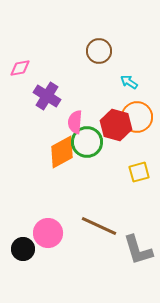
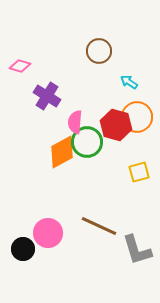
pink diamond: moved 2 px up; rotated 25 degrees clockwise
gray L-shape: moved 1 px left
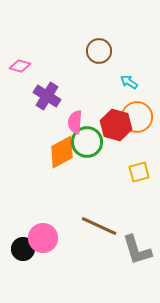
pink circle: moved 5 px left, 5 px down
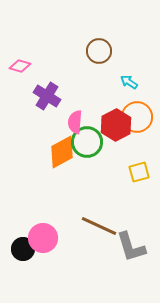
red hexagon: rotated 16 degrees clockwise
gray L-shape: moved 6 px left, 3 px up
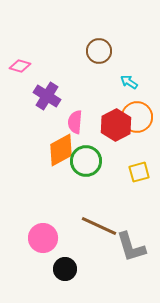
green circle: moved 1 px left, 19 px down
orange diamond: moved 1 px left, 2 px up
black circle: moved 42 px right, 20 px down
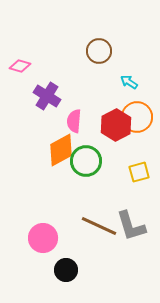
pink semicircle: moved 1 px left, 1 px up
gray L-shape: moved 21 px up
black circle: moved 1 px right, 1 px down
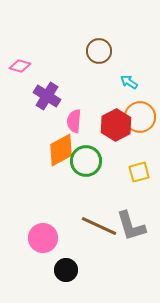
orange circle: moved 3 px right
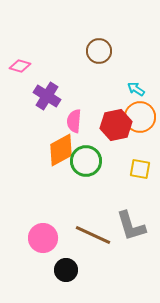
cyan arrow: moved 7 px right, 7 px down
red hexagon: rotated 16 degrees clockwise
yellow square: moved 1 px right, 3 px up; rotated 25 degrees clockwise
brown line: moved 6 px left, 9 px down
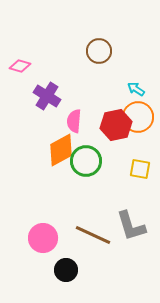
orange circle: moved 2 px left
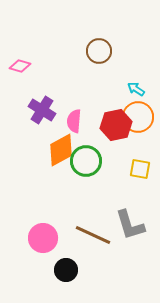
purple cross: moved 5 px left, 14 px down
gray L-shape: moved 1 px left, 1 px up
